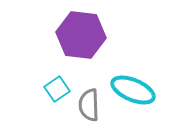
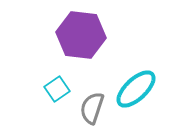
cyan ellipse: moved 3 px right, 1 px up; rotated 66 degrees counterclockwise
gray semicircle: moved 3 px right, 3 px down; rotated 20 degrees clockwise
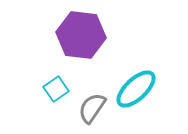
cyan square: moved 1 px left
gray semicircle: rotated 16 degrees clockwise
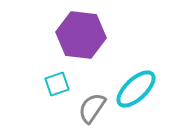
cyan square: moved 1 px right, 5 px up; rotated 15 degrees clockwise
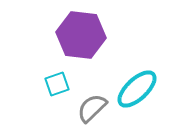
cyan ellipse: moved 1 px right
gray semicircle: rotated 12 degrees clockwise
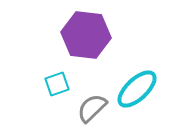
purple hexagon: moved 5 px right
